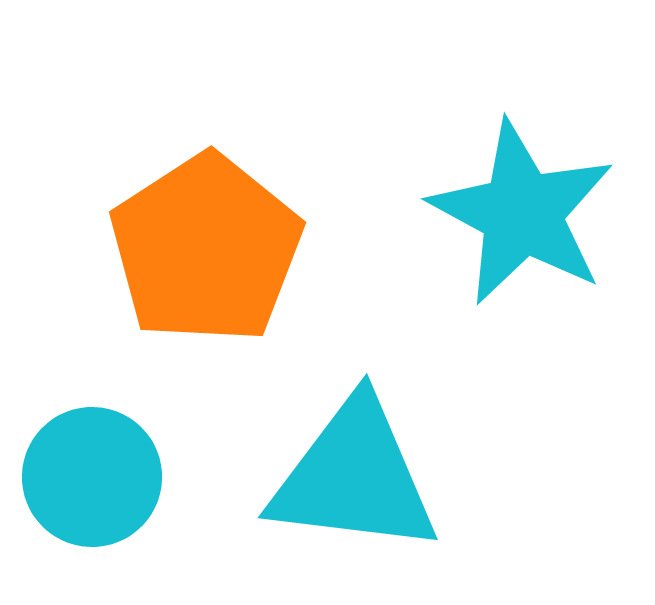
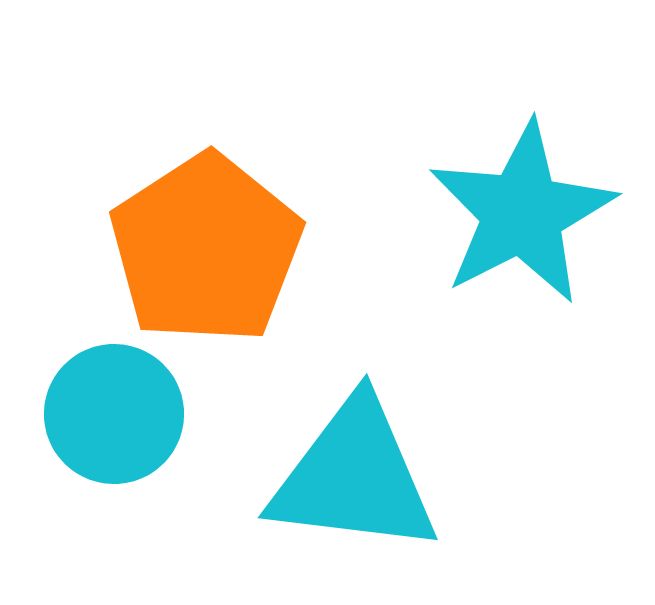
cyan star: rotated 17 degrees clockwise
cyan circle: moved 22 px right, 63 px up
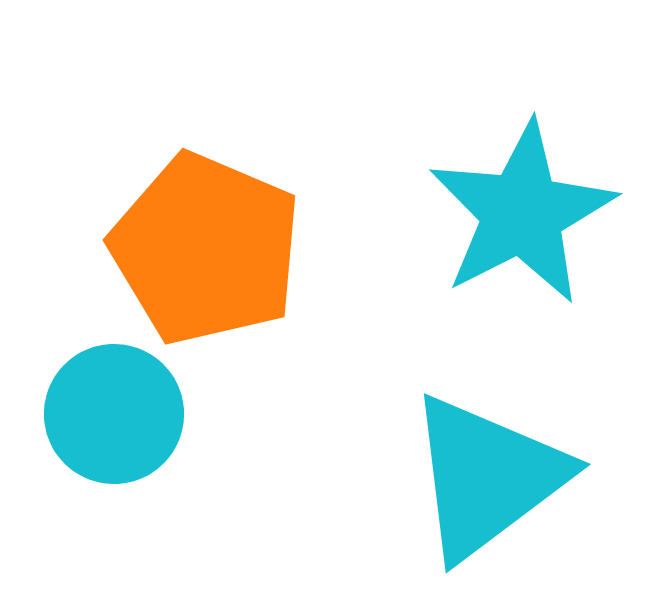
orange pentagon: rotated 16 degrees counterclockwise
cyan triangle: moved 133 px right; rotated 44 degrees counterclockwise
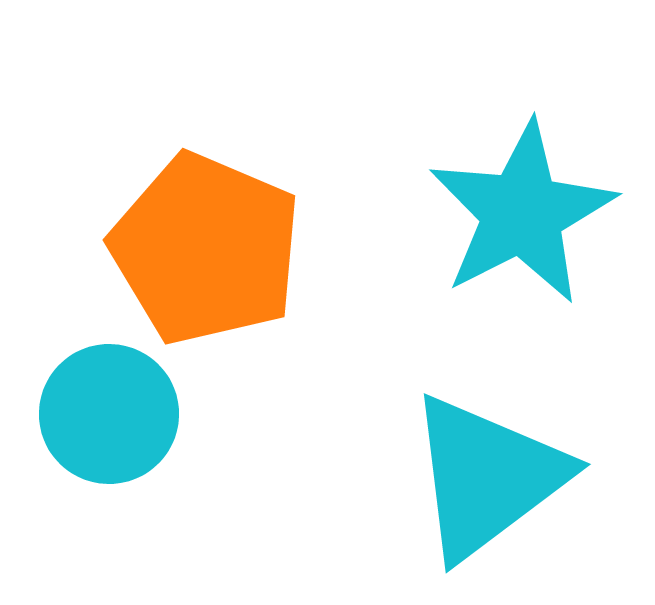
cyan circle: moved 5 px left
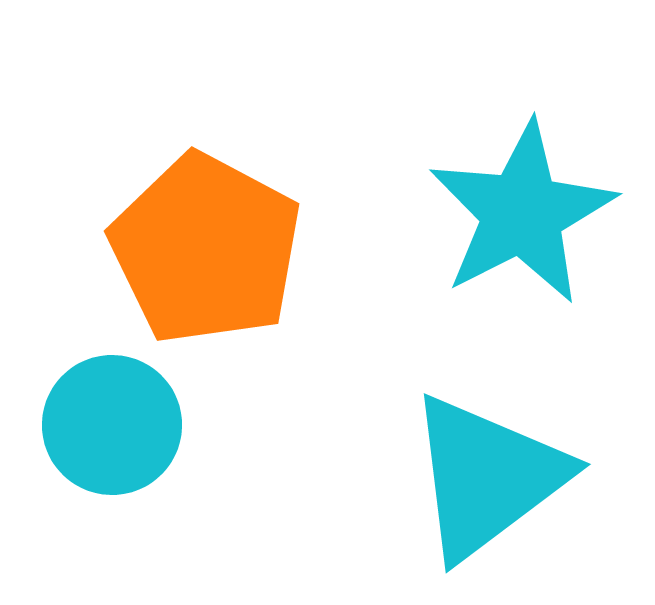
orange pentagon: rotated 5 degrees clockwise
cyan circle: moved 3 px right, 11 px down
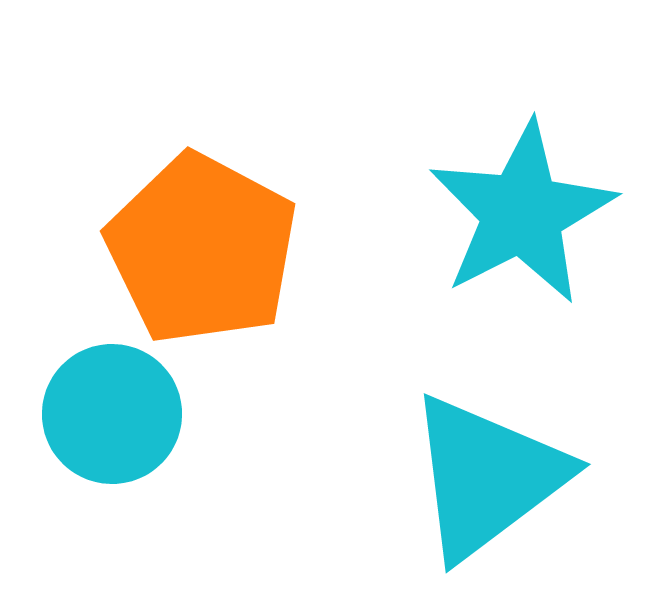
orange pentagon: moved 4 px left
cyan circle: moved 11 px up
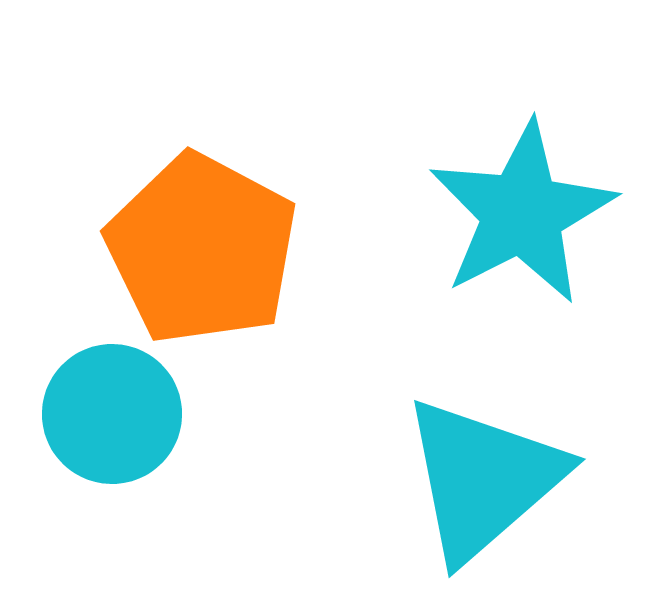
cyan triangle: moved 4 px left, 2 px down; rotated 4 degrees counterclockwise
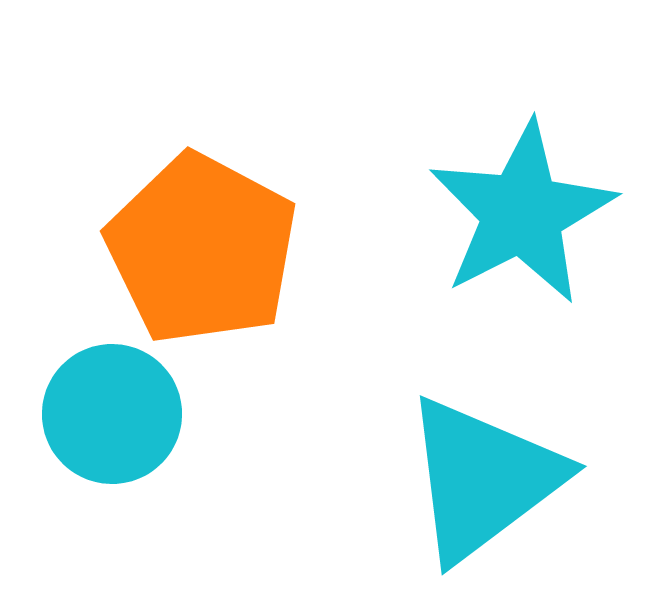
cyan triangle: rotated 4 degrees clockwise
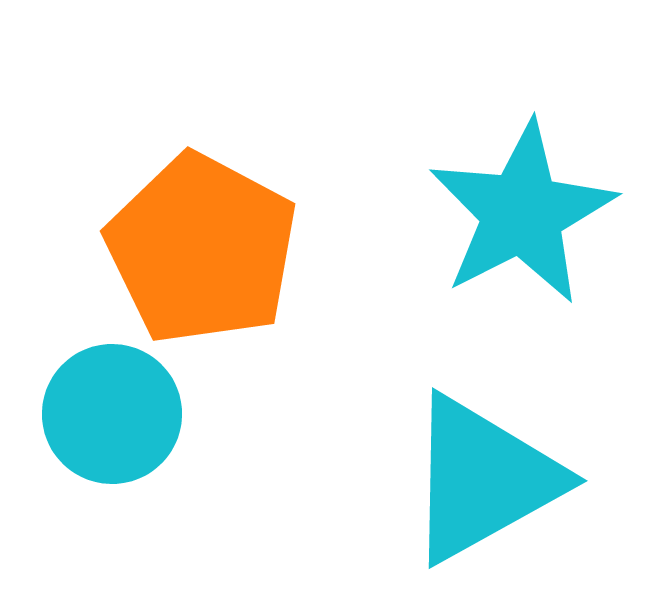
cyan triangle: rotated 8 degrees clockwise
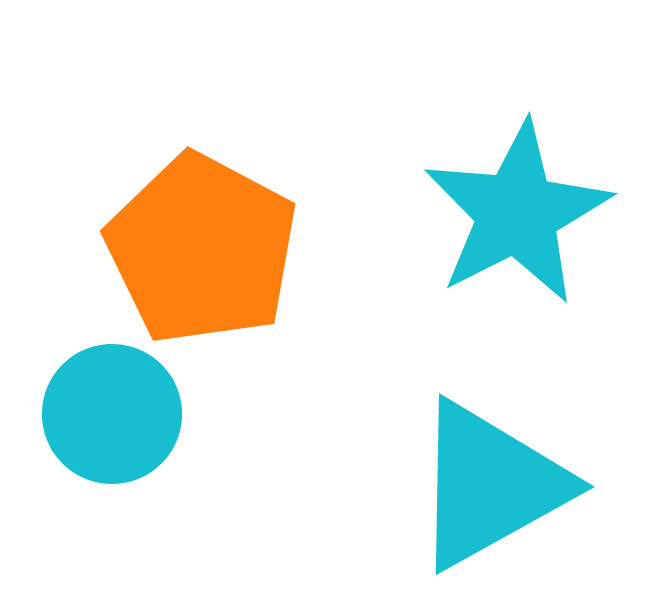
cyan star: moved 5 px left
cyan triangle: moved 7 px right, 6 px down
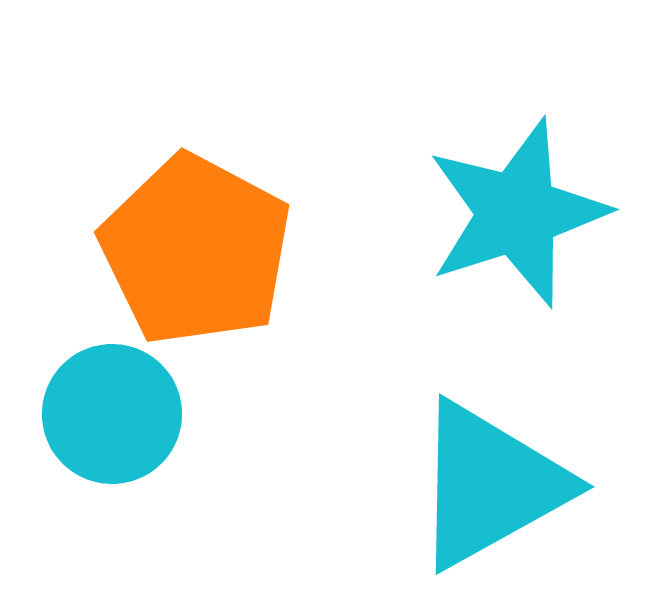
cyan star: rotated 9 degrees clockwise
orange pentagon: moved 6 px left, 1 px down
